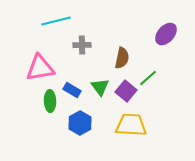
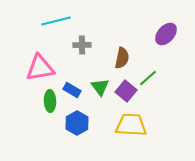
blue hexagon: moved 3 px left
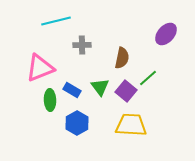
pink triangle: rotated 12 degrees counterclockwise
green ellipse: moved 1 px up
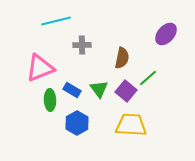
green triangle: moved 1 px left, 2 px down
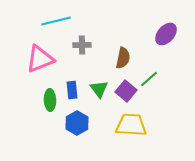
brown semicircle: moved 1 px right
pink triangle: moved 9 px up
green line: moved 1 px right, 1 px down
blue rectangle: rotated 54 degrees clockwise
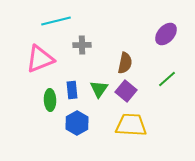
brown semicircle: moved 2 px right, 5 px down
green line: moved 18 px right
green triangle: rotated 12 degrees clockwise
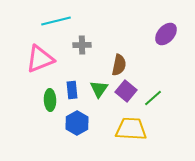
brown semicircle: moved 6 px left, 2 px down
green line: moved 14 px left, 19 px down
yellow trapezoid: moved 4 px down
